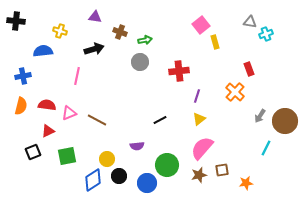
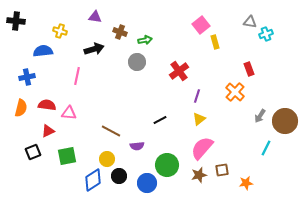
gray circle: moved 3 px left
red cross: rotated 30 degrees counterclockwise
blue cross: moved 4 px right, 1 px down
orange semicircle: moved 2 px down
pink triangle: rotated 28 degrees clockwise
brown line: moved 14 px right, 11 px down
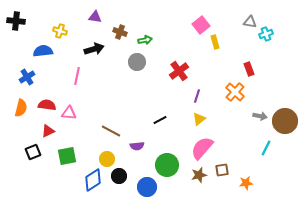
blue cross: rotated 21 degrees counterclockwise
gray arrow: rotated 112 degrees counterclockwise
blue circle: moved 4 px down
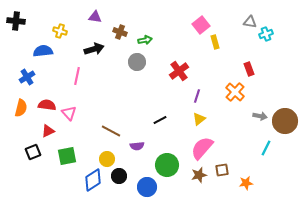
pink triangle: rotated 42 degrees clockwise
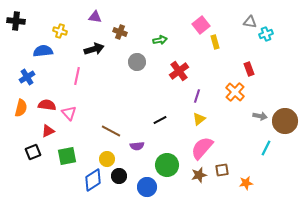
green arrow: moved 15 px right
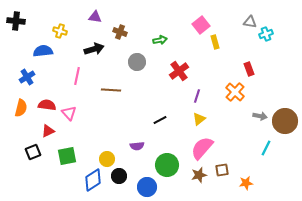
brown line: moved 41 px up; rotated 24 degrees counterclockwise
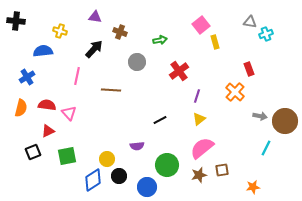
black arrow: rotated 30 degrees counterclockwise
pink semicircle: rotated 10 degrees clockwise
orange star: moved 7 px right, 4 px down
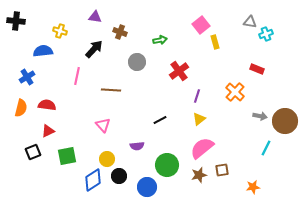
red rectangle: moved 8 px right; rotated 48 degrees counterclockwise
pink triangle: moved 34 px right, 12 px down
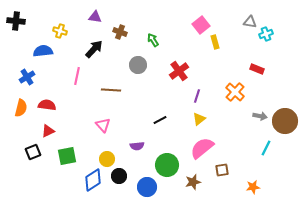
green arrow: moved 7 px left; rotated 112 degrees counterclockwise
gray circle: moved 1 px right, 3 px down
brown star: moved 6 px left, 7 px down
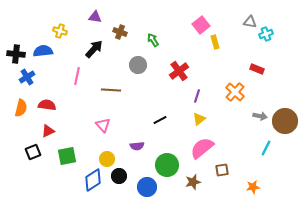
black cross: moved 33 px down
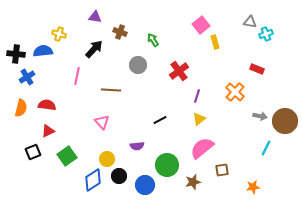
yellow cross: moved 1 px left, 3 px down
pink triangle: moved 1 px left, 3 px up
green square: rotated 24 degrees counterclockwise
blue circle: moved 2 px left, 2 px up
